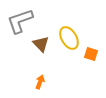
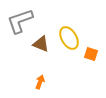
brown triangle: rotated 24 degrees counterclockwise
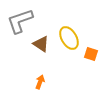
brown triangle: rotated 12 degrees clockwise
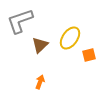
yellow ellipse: moved 1 px right; rotated 65 degrees clockwise
brown triangle: moved 1 px left, 1 px down; rotated 42 degrees clockwise
orange square: moved 2 px left, 1 px down; rotated 32 degrees counterclockwise
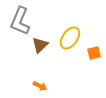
gray L-shape: rotated 48 degrees counterclockwise
orange square: moved 5 px right, 2 px up
orange arrow: moved 4 px down; rotated 96 degrees clockwise
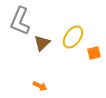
yellow ellipse: moved 3 px right, 1 px up
brown triangle: moved 2 px right, 2 px up
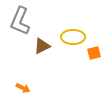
yellow ellipse: rotated 55 degrees clockwise
brown triangle: moved 3 px down; rotated 18 degrees clockwise
orange arrow: moved 17 px left, 2 px down
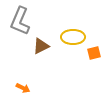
brown triangle: moved 1 px left
